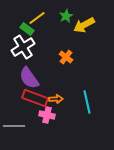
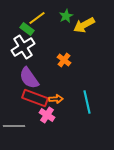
orange cross: moved 2 px left, 3 px down
pink cross: rotated 21 degrees clockwise
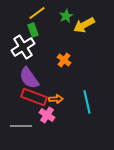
yellow line: moved 5 px up
green rectangle: moved 6 px right, 1 px down; rotated 32 degrees clockwise
red rectangle: moved 1 px left, 1 px up
gray line: moved 7 px right
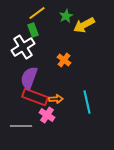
purple semicircle: rotated 55 degrees clockwise
red rectangle: moved 1 px right
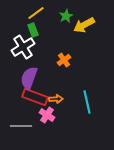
yellow line: moved 1 px left
orange cross: rotated 16 degrees clockwise
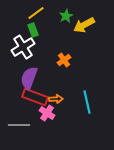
pink cross: moved 2 px up
gray line: moved 2 px left, 1 px up
